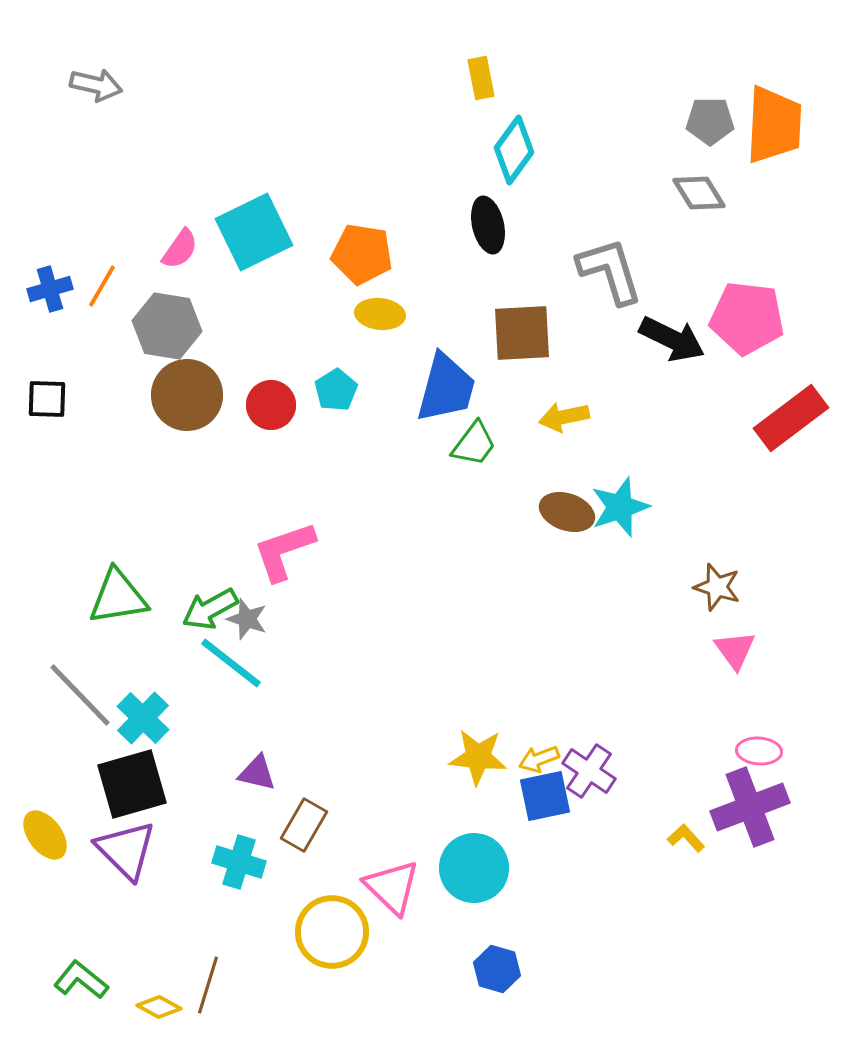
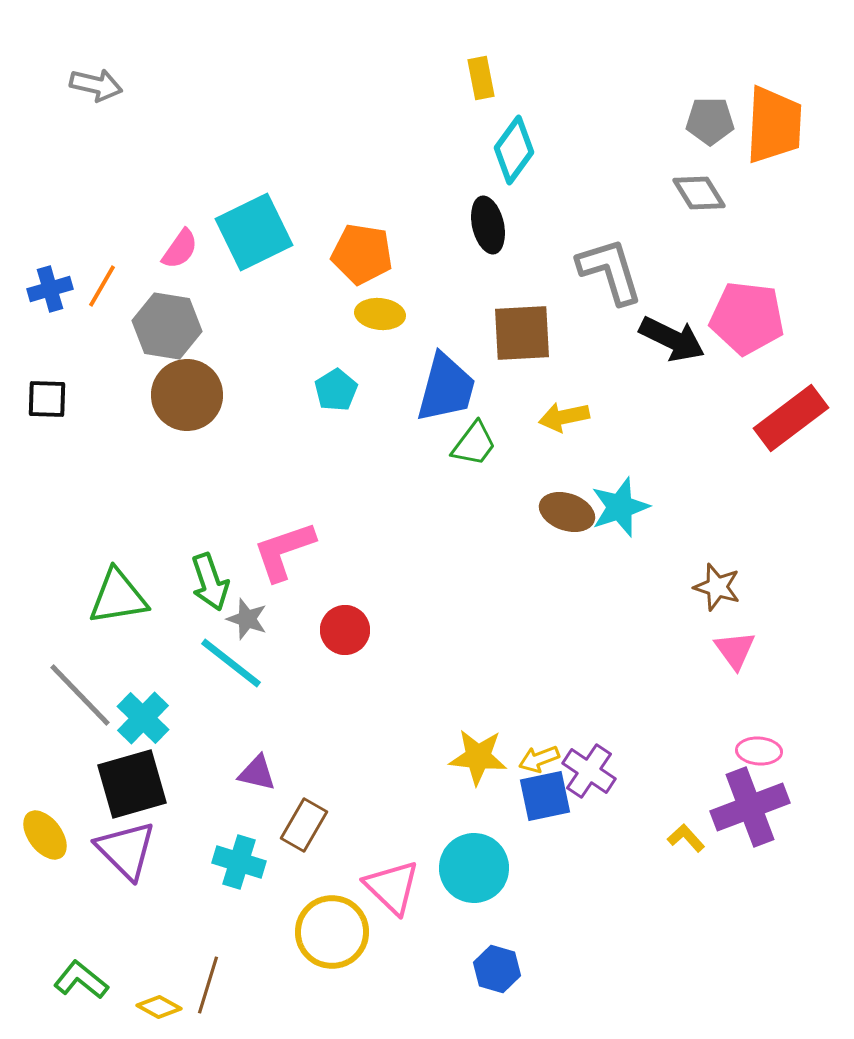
red circle at (271, 405): moved 74 px right, 225 px down
green arrow at (210, 609): moved 27 px up; rotated 80 degrees counterclockwise
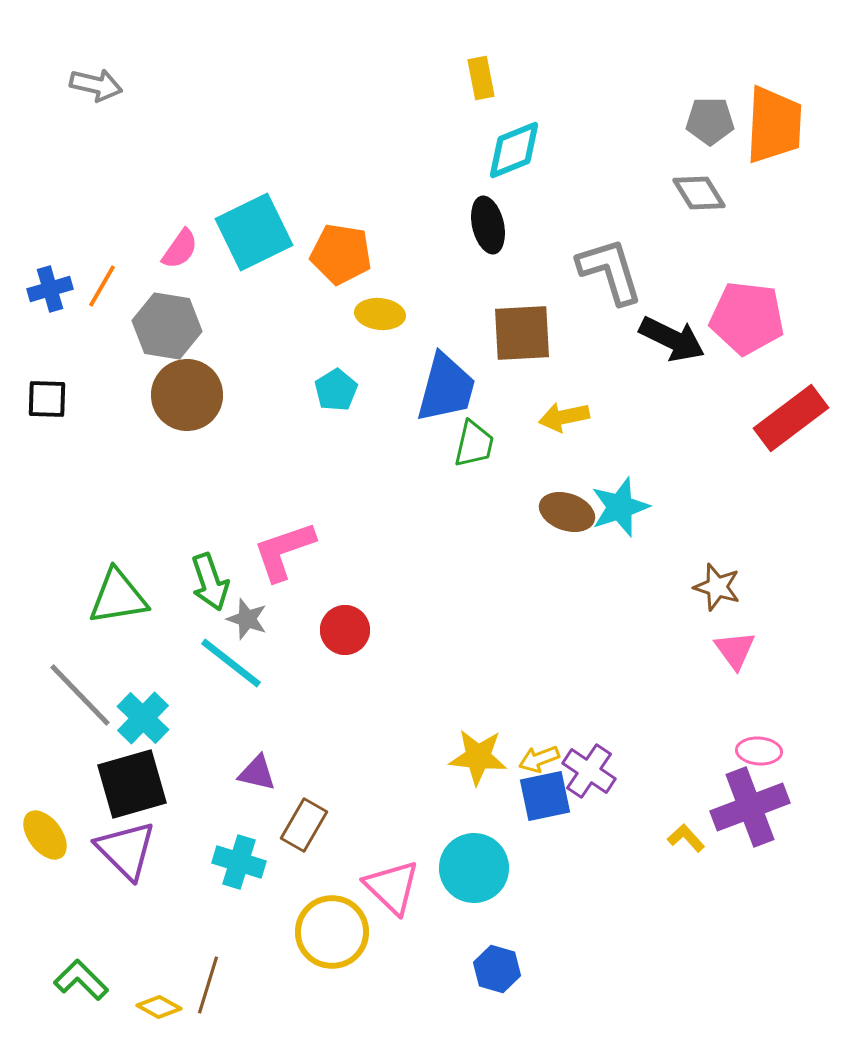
cyan diamond at (514, 150): rotated 32 degrees clockwise
orange pentagon at (362, 254): moved 21 px left
green trapezoid at (474, 444): rotated 24 degrees counterclockwise
green L-shape at (81, 980): rotated 6 degrees clockwise
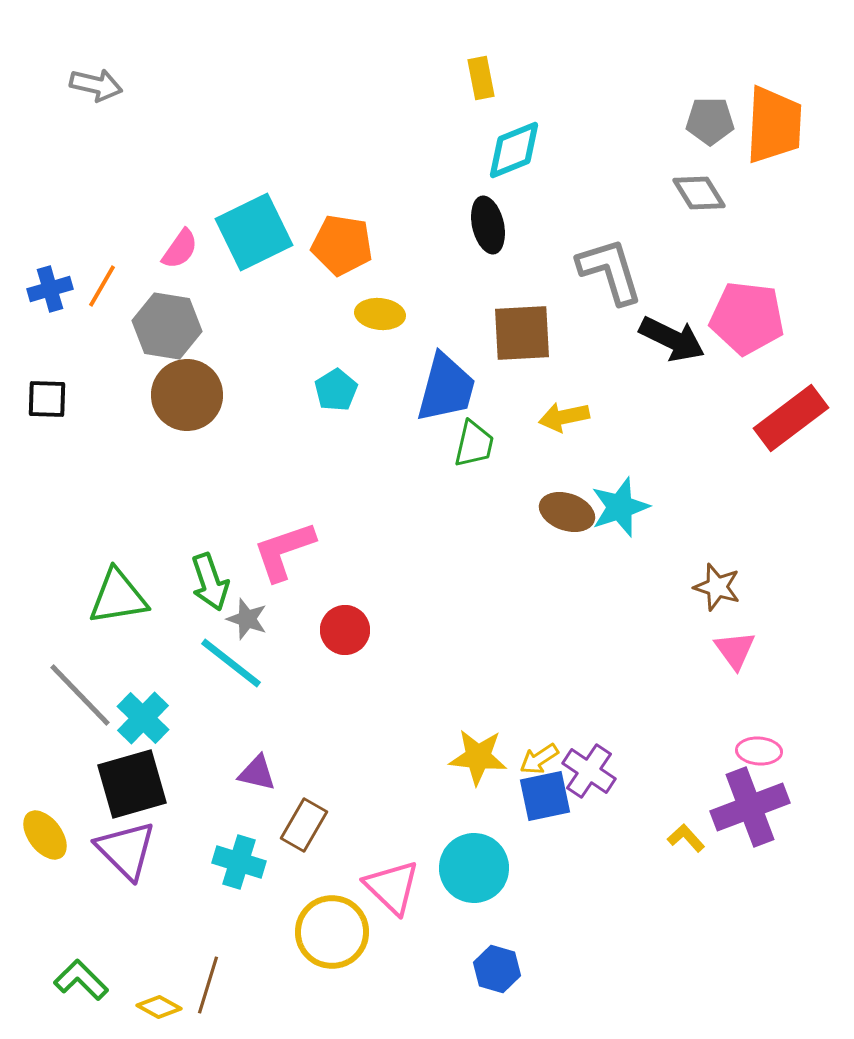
orange pentagon at (341, 254): moved 1 px right, 9 px up
yellow arrow at (539, 759): rotated 12 degrees counterclockwise
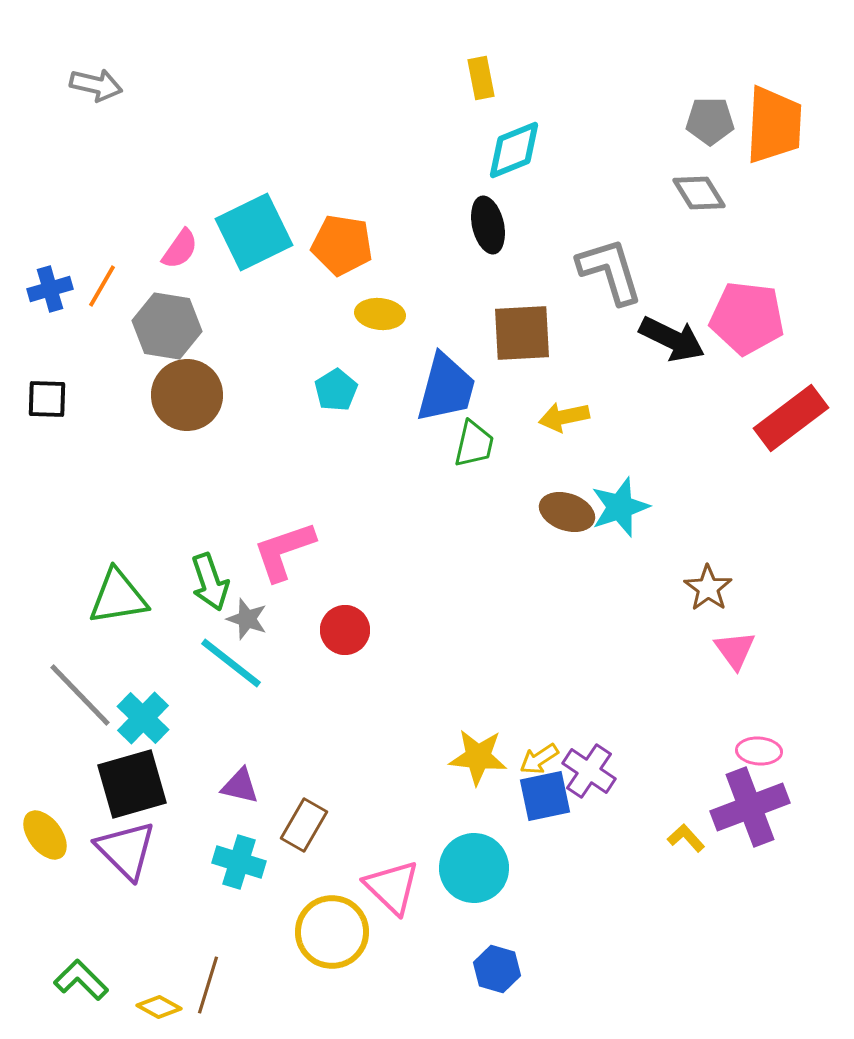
brown star at (717, 587): moved 9 px left, 1 px down; rotated 18 degrees clockwise
purple triangle at (257, 773): moved 17 px left, 13 px down
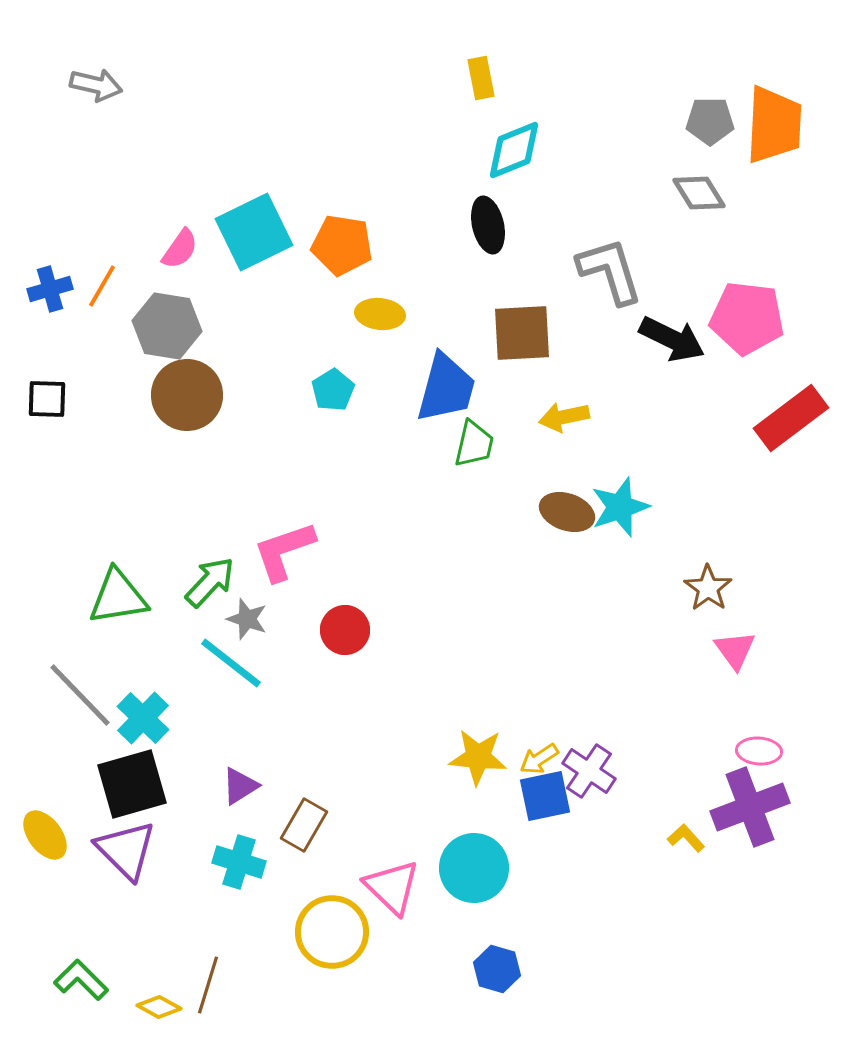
cyan pentagon at (336, 390): moved 3 px left
green arrow at (210, 582): rotated 118 degrees counterclockwise
purple triangle at (240, 786): rotated 45 degrees counterclockwise
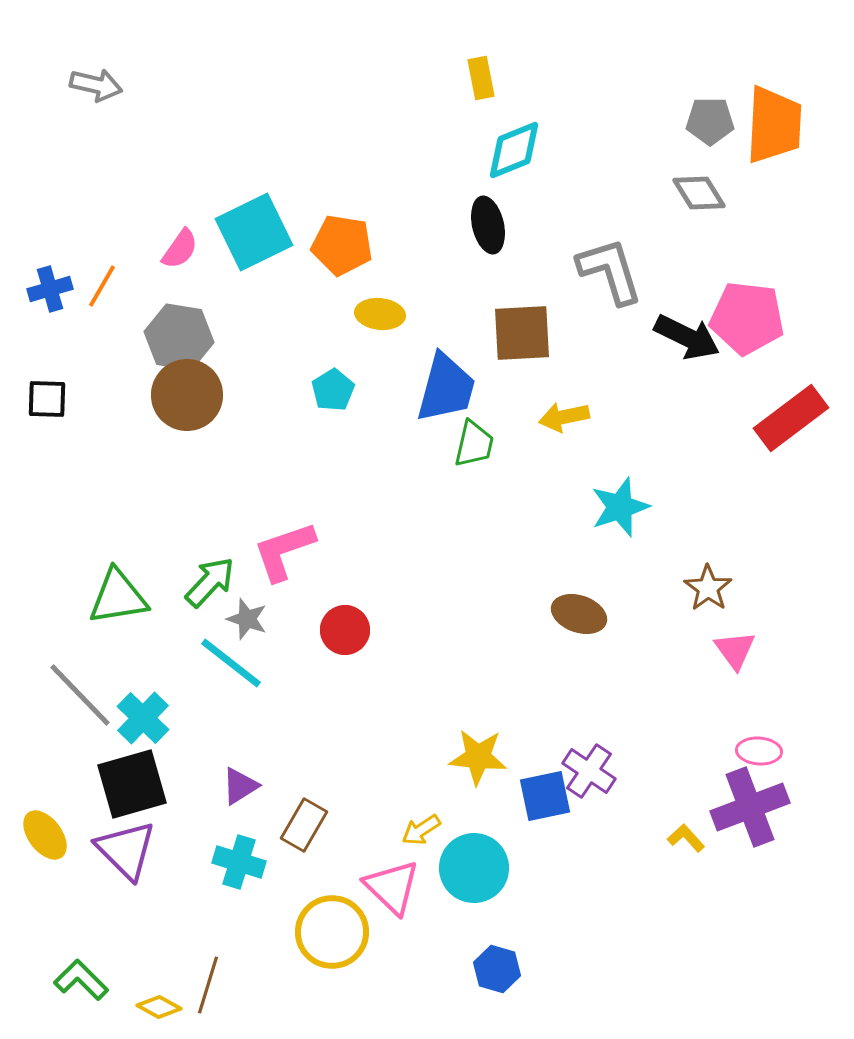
gray hexagon at (167, 326): moved 12 px right, 11 px down
black arrow at (672, 339): moved 15 px right, 2 px up
brown ellipse at (567, 512): moved 12 px right, 102 px down
yellow arrow at (539, 759): moved 118 px left, 71 px down
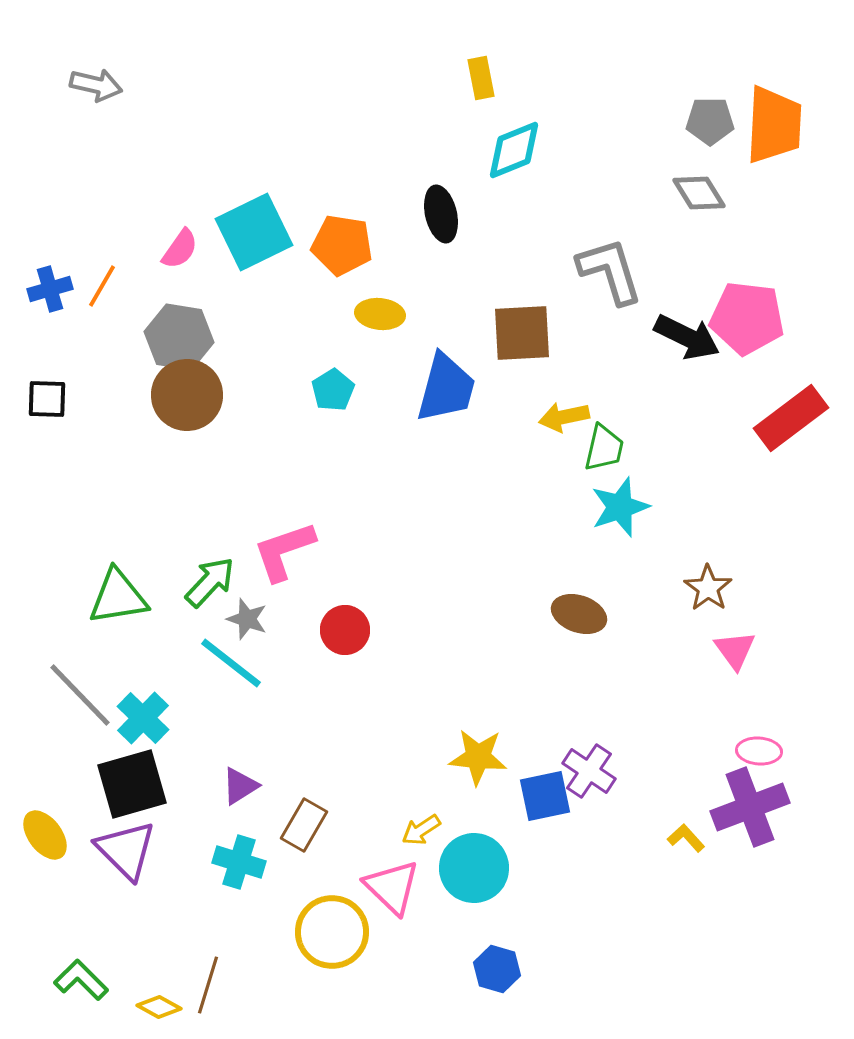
black ellipse at (488, 225): moved 47 px left, 11 px up
green trapezoid at (474, 444): moved 130 px right, 4 px down
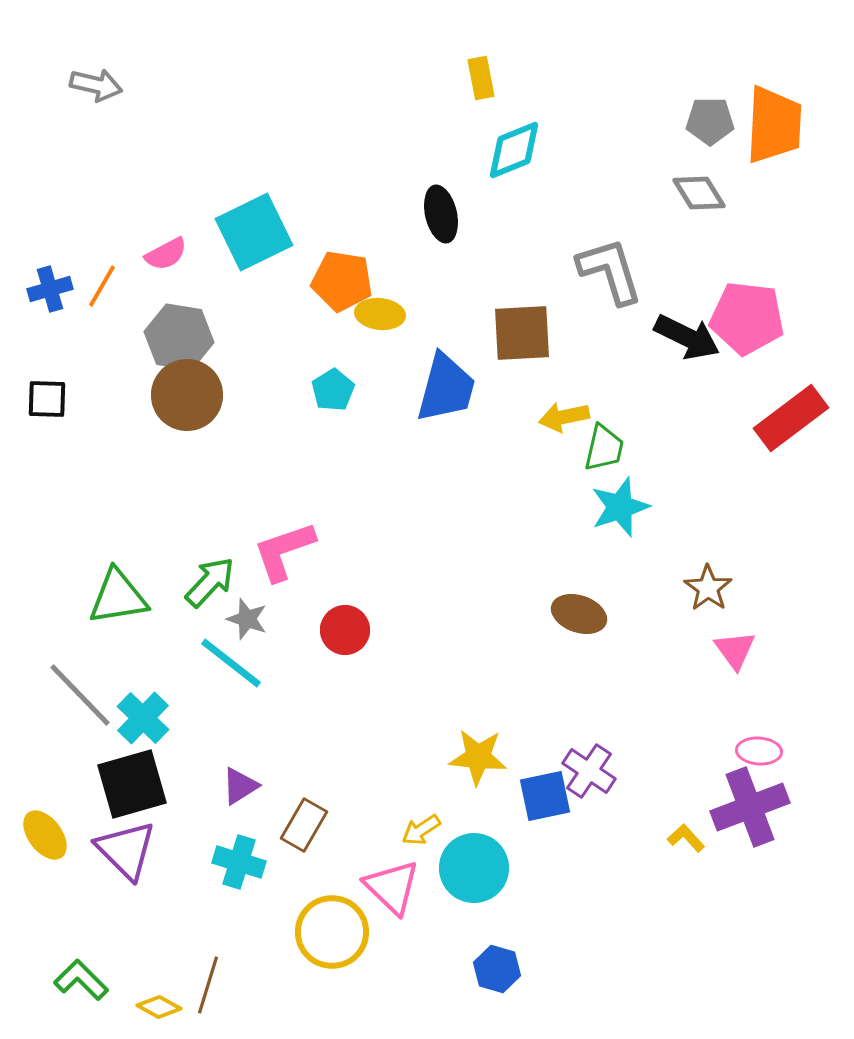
orange pentagon at (342, 245): moved 36 px down
pink semicircle at (180, 249): moved 14 px left, 5 px down; rotated 27 degrees clockwise
